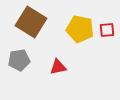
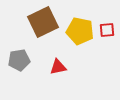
brown square: moved 12 px right; rotated 32 degrees clockwise
yellow pentagon: moved 2 px down
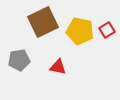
red square: rotated 28 degrees counterclockwise
red triangle: rotated 24 degrees clockwise
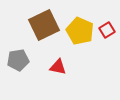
brown square: moved 1 px right, 3 px down
yellow pentagon: rotated 12 degrees clockwise
gray pentagon: moved 1 px left
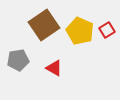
brown square: rotated 8 degrees counterclockwise
red triangle: moved 4 px left, 1 px down; rotated 18 degrees clockwise
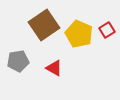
yellow pentagon: moved 1 px left, 3 px down
gray pentagon: moved 1 px down
